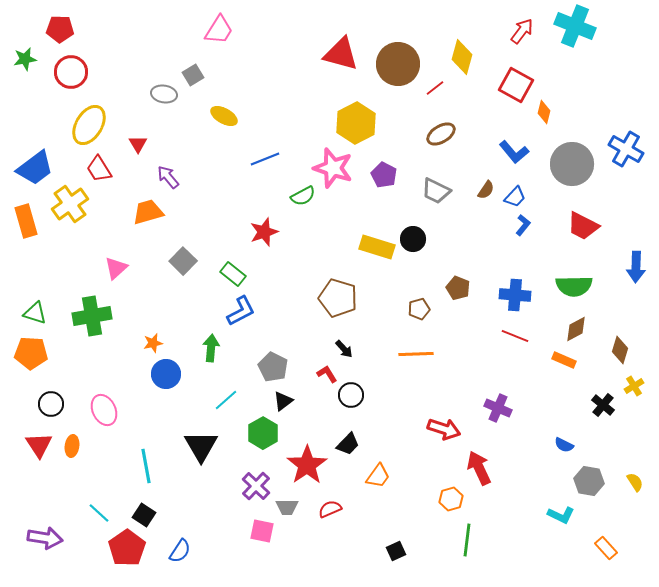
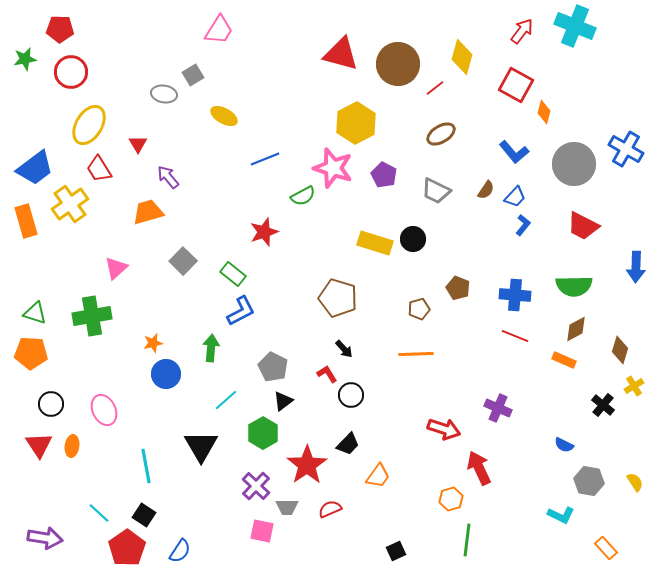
gray circle at (572, 164): moved 2 px right
yellow rectangle at (377, 247): moved 2 px left, 4 px up
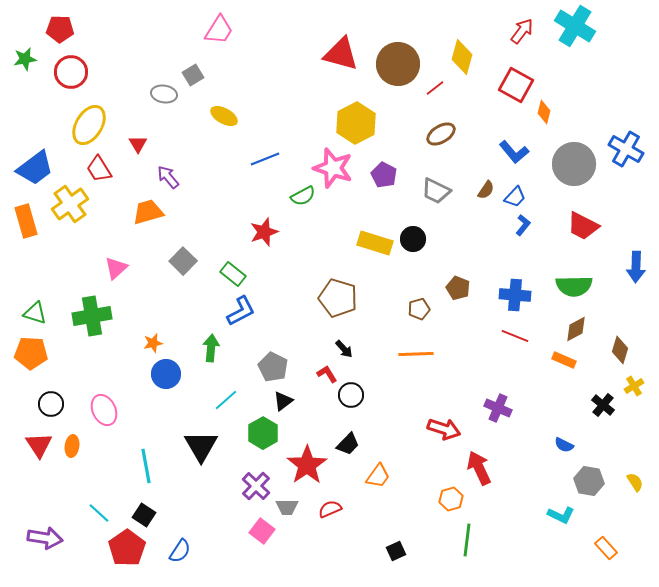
cyan cross at (575, 26): rotated 9 degrees clockwise
pink square at (262, 531): rotated 25 degrees clockwise
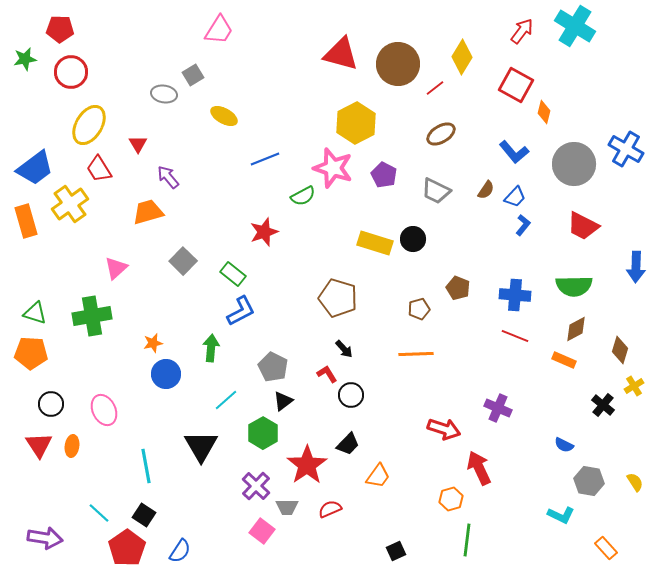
yellow diamond at (462, 57): rotated 16 degrees clockwise
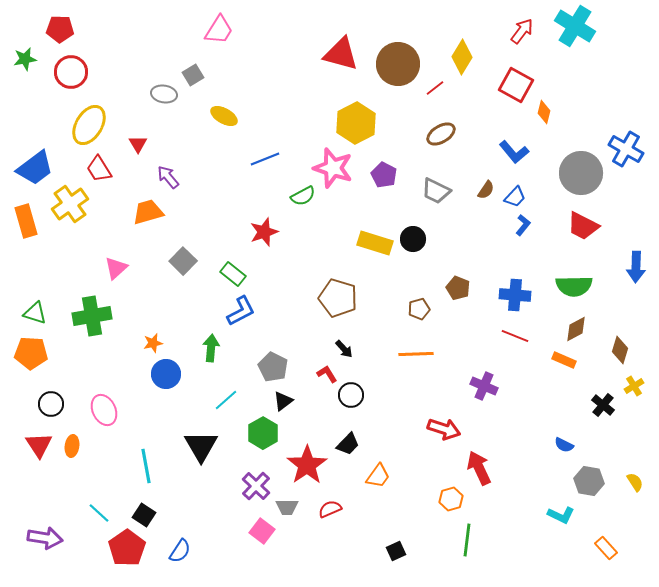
gray circle at (574, 164): moved 7 px right, 9 px down
purple cross at (498, 408): moved 14 px left, 22 px up
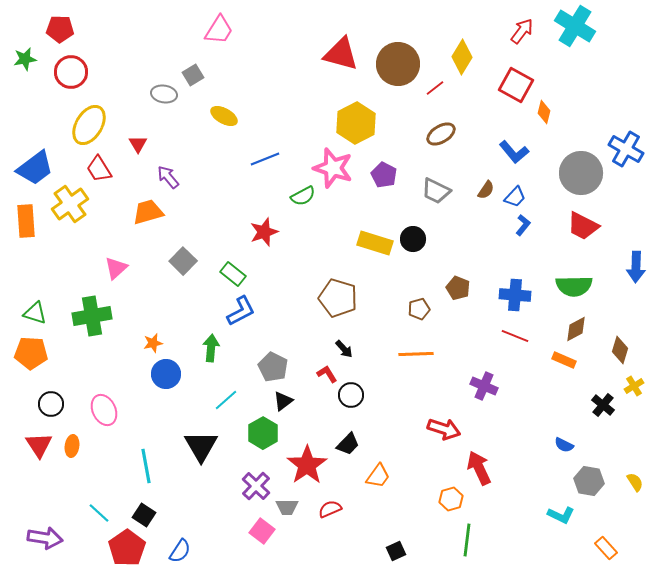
orange rectangle at (26, 221): rotated 12 degrees clockwise
